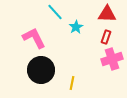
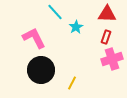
yellow line: rotated 16 degrees clockwise
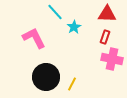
cyan star: moved 2 px left
red rectangle: moved 1 px left
pink cross: rotated 30 degrees clockwise
black circle: moved 5 px right, 7 px down
yellow line: moved 1 px down
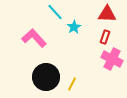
pink L-shape: rotated 15 degrees counterclockwise
pink cross: rotated 15 degrees clockwise
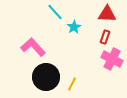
pink L-shape: moved 1 px left, 9 px down
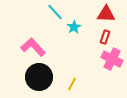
red triangle: moved 1 px left
black circle: moved 7 px left
